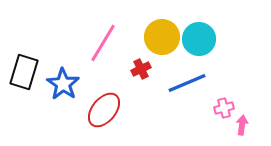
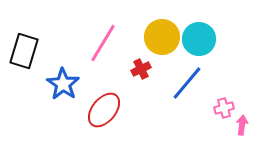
black rectangle: moved 21 px up
blue line: rotated 27 degrees counterclockwise
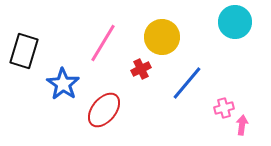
cyan circle: moved 36 px right, 17 px up
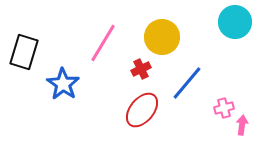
black rectangle: moved 1 px down
red ellipse: moved 38 px right
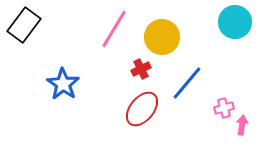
pink line: moved 11 px right, 14 px up
black rectangle: moved 27 px up; rotated 20 degrees clockwise
red ellipse: moved 1 px up
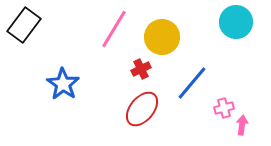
cyan circle: moved 1 px right
blue line: moved 5 px right
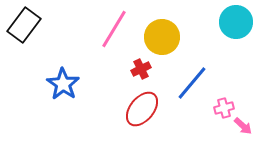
pink arrow: moved 1 px right, 1 px down; rotated 126 degrees clockwise
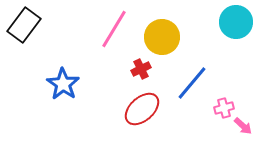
red ellipse: rotated 9 degrees clockwise
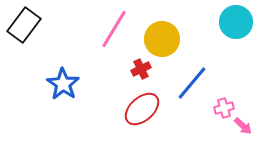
yellow circle: moved 2 px down
